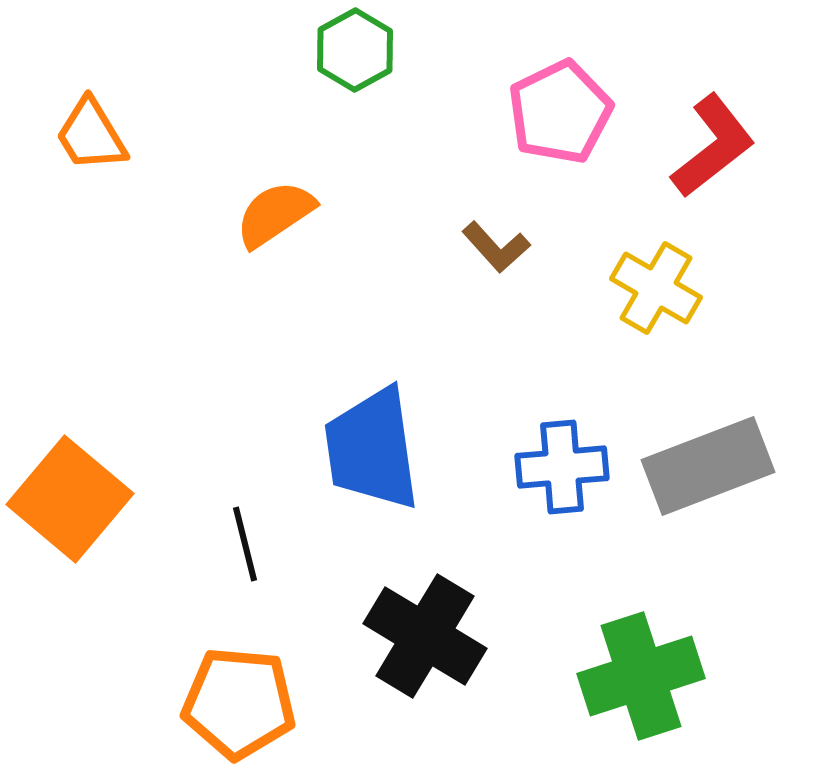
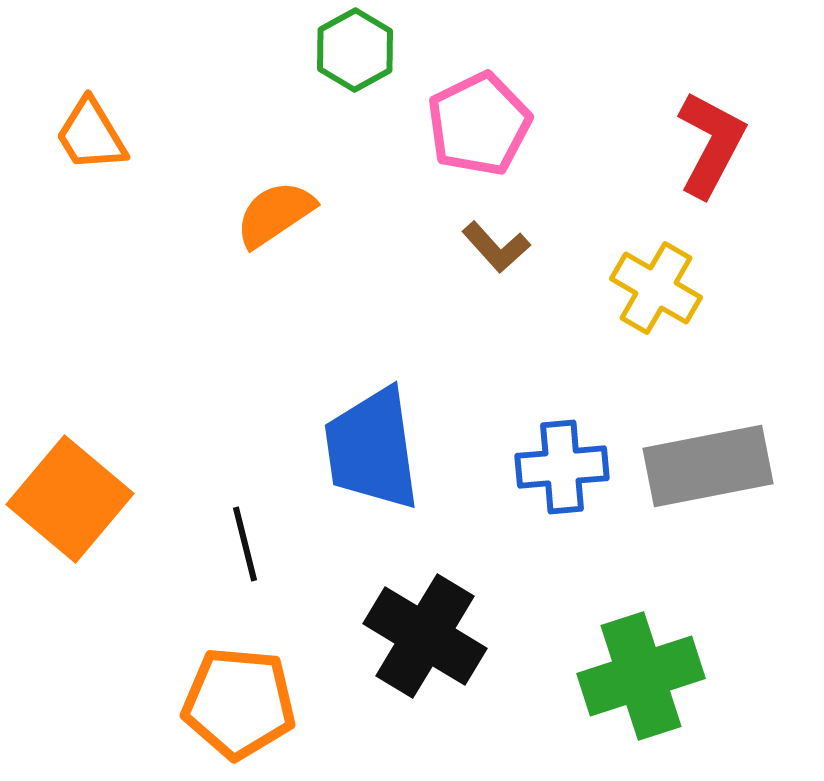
pink pentagon: moved 81 px left, 12 px down
red L-shape: moved 2 px left, 2 px up; rotated 24 degrees counterclockwise
gray rectangle: rotated 10 degrees clockwise
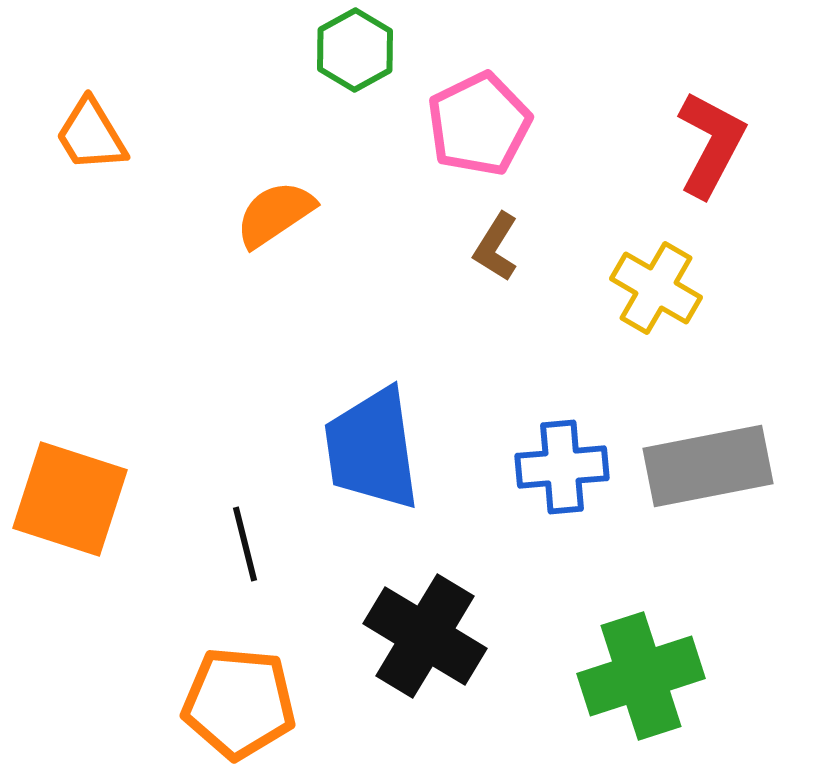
brown L-shape: rotated 74 degrees clockwise
orange square: rotated 22 degrees counterclockwise
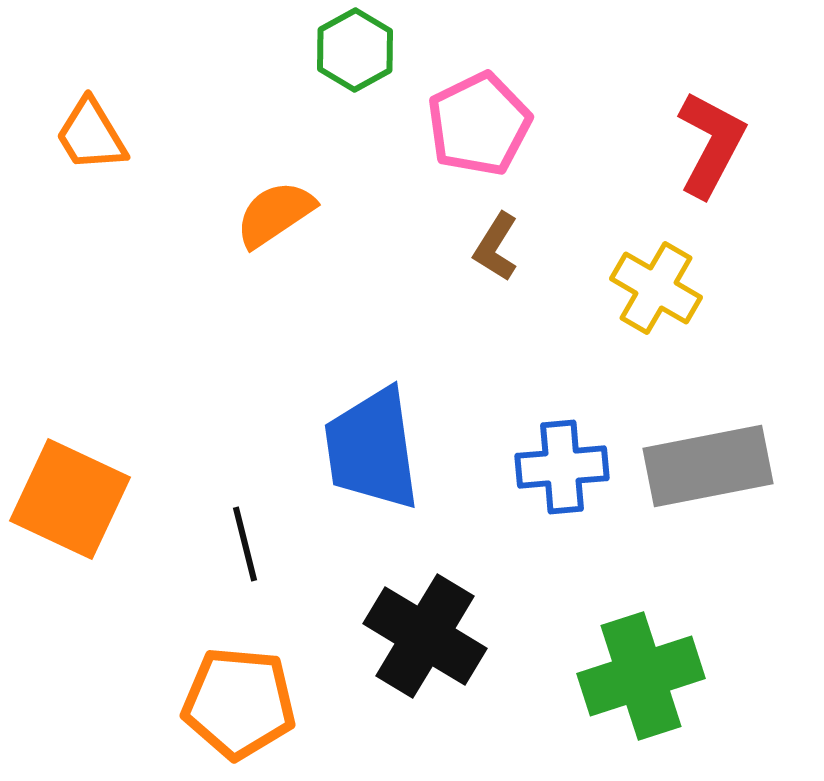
orange square: rotated 7 degrees clockwise
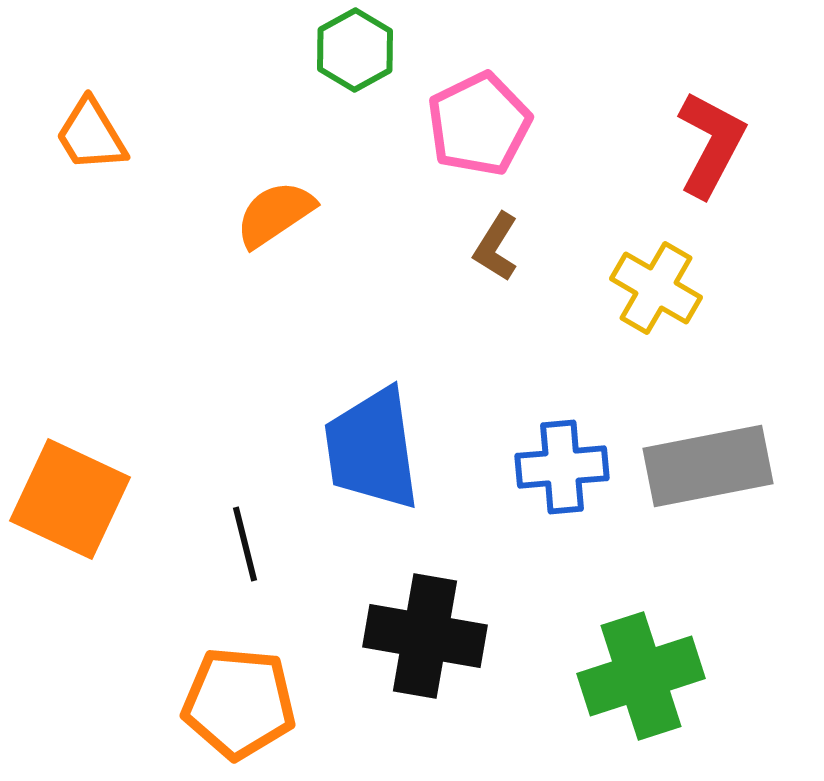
black cross: rotated 21 degrees counterclockwise
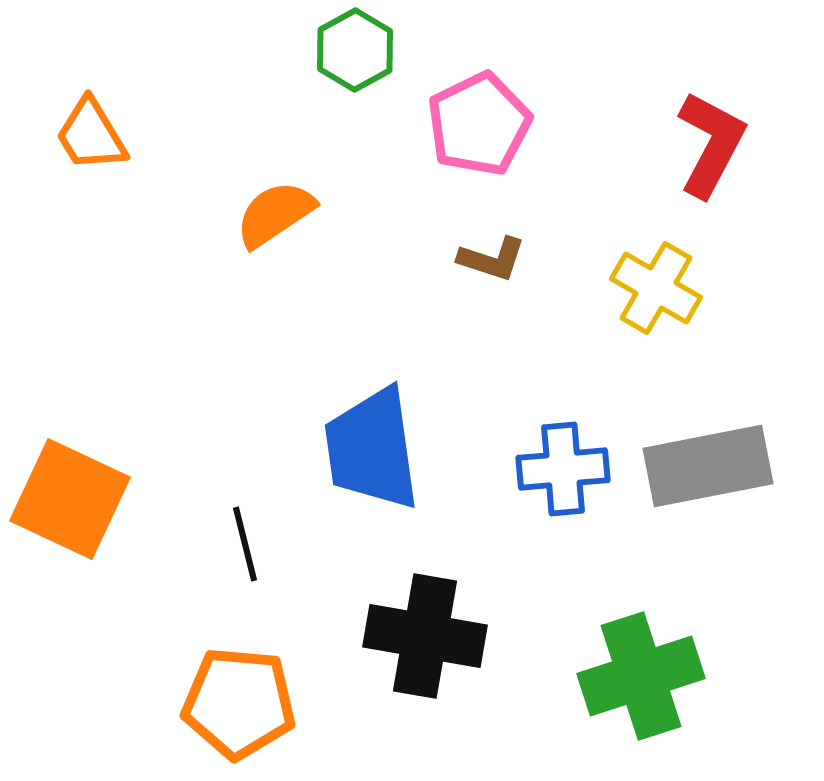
brown L-shape: moved 4 px left, 12 px down; rotated 104 degrees counterclockwise
blue cross: moved 1 px right, 2 px down
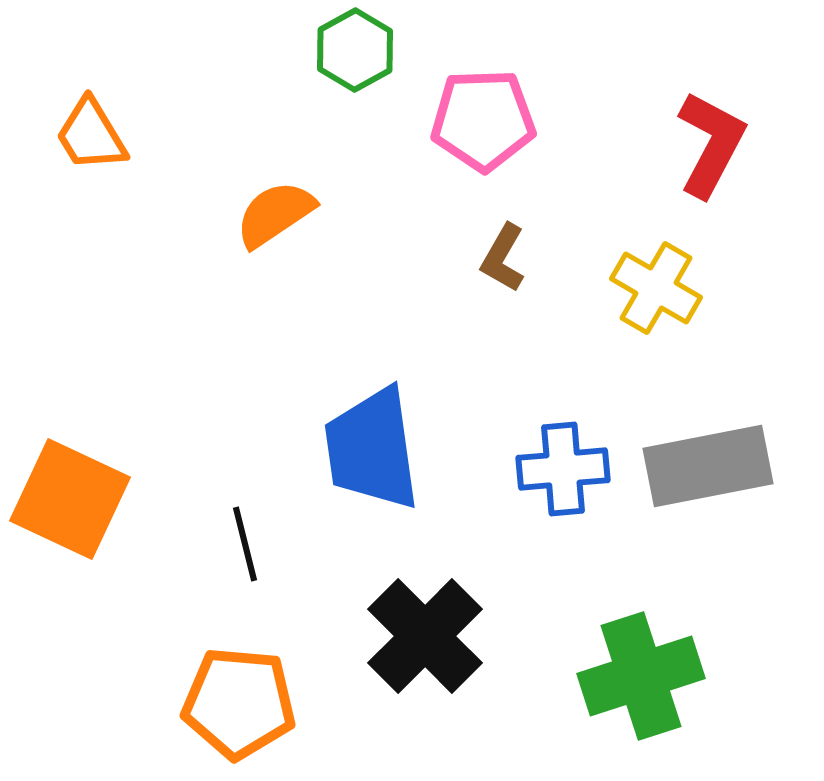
pink pentagon: moved 4 px right, 4 px up; rotated 24 degrees clockwise
brown L-shape: moved 11 px right, 1 px up; rotated 102 degrees clockwise
black cross: rotated 35 degrees clockwise
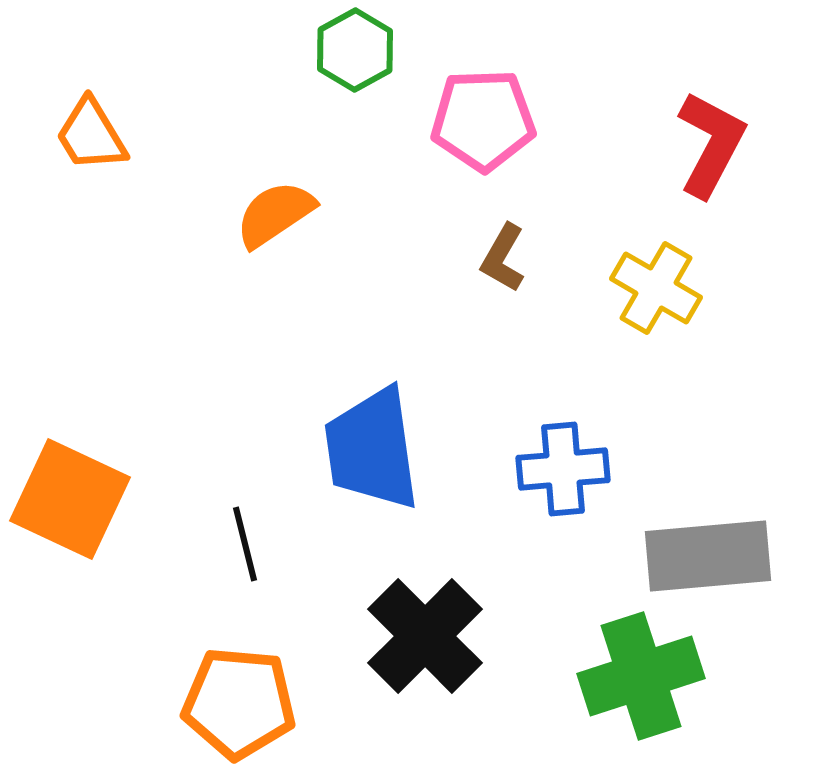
gray rectangle: moved 90 px down; rotated 6 degrees clockwise
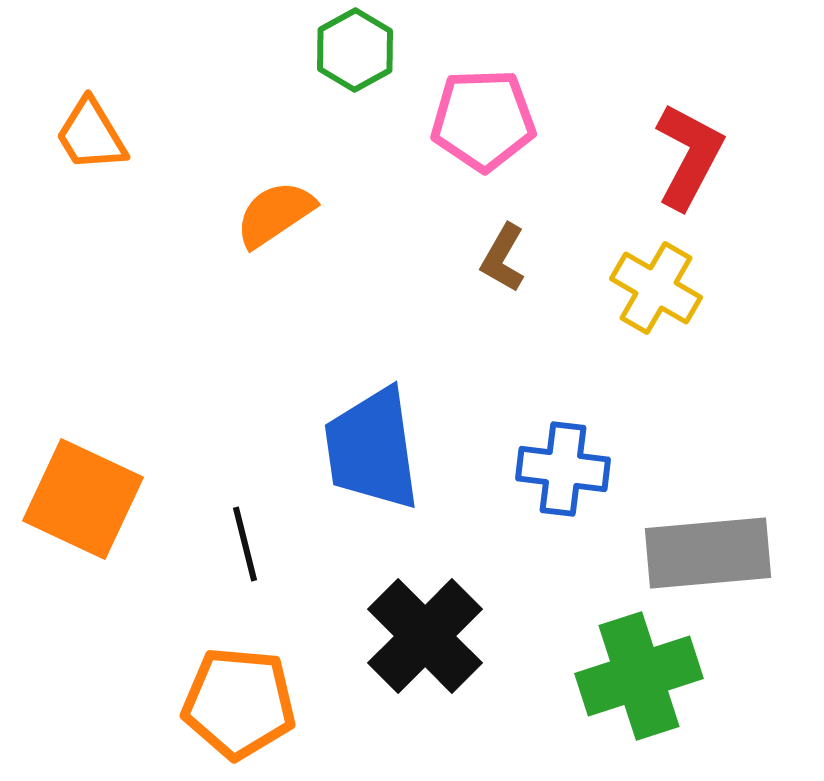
red L-shape: moved 22 px left, 12 px down
blue cross: rotated 12 degrees clockwise
orange square: moved 13 px right
gray rectangle: moved 3 px up
green cross: moved 2 px left
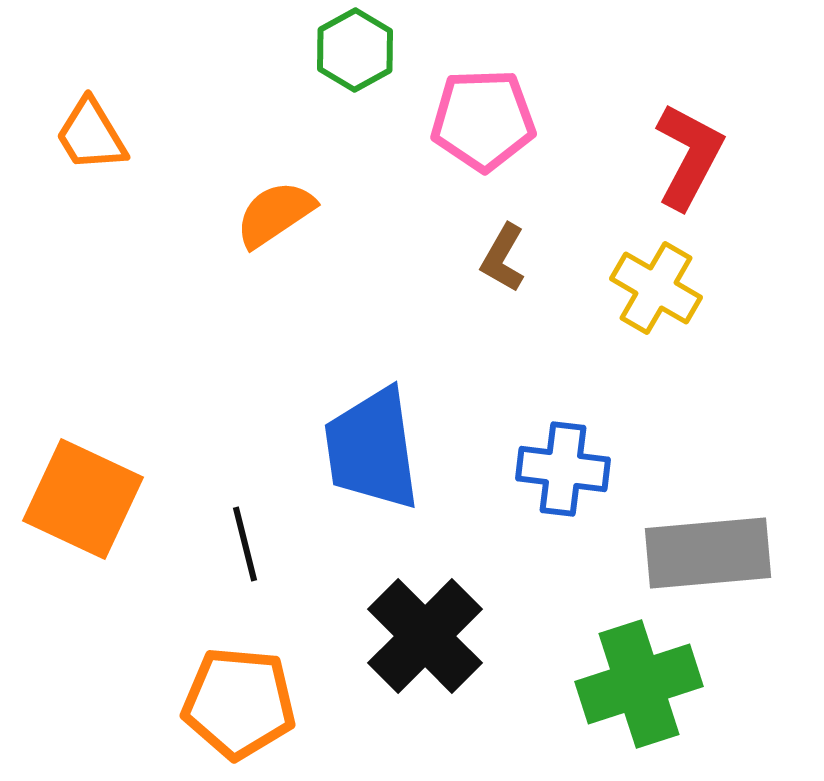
green cross: moved 8 px down
